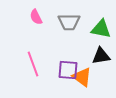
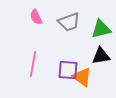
gray trapezoid: rotated 20 degrees counterclockwise
green triangle: rotated 25 degrees counterclockwise
pink line: rotated 30 degrees clockwise
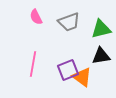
purple square: rotated 25 degrees counterclockwise
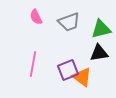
black triangle: moved 2 px left, 3 px up
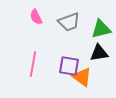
purple square: moved 1 px right, 4 px up; rotated 30 degrees clockwise
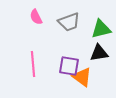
pink line: rotated 15 degrees counterclockwise
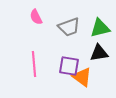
gray trapezoid: moved 5 px down
green triangle: moved 1 px left, 1 px up
pink line: moved 1 px right
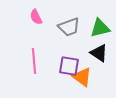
black triangle: rotated 42 degrees clockwise
pink line: moved 3 px up
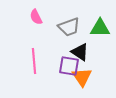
green triangle: rotated 15 degrees clockwise
black triangle: moved 19 px left, 1 px up
orange triangle: rotated 20 degrees clockwise
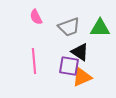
orange triangle: rotated 40 degrees clockwise
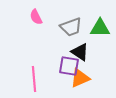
gray trapezoid: moved 2 px right
pink line: moved 18 px down
orange triangle: moved 2 px left, 1 px down
